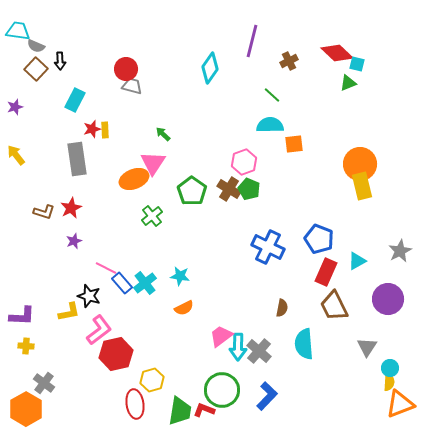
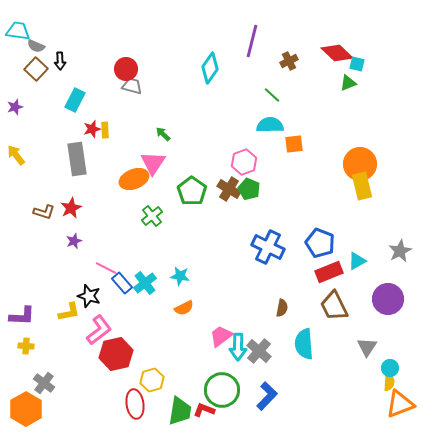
blue pentagon at (319, 239): moved 1 px right, 4 px down
red rectangle at (326, 272): moved 3 px right; rotated 44 degrees clockwise
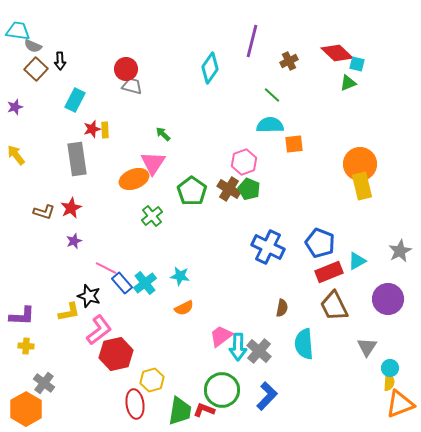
gray semicircle at (36, 46): moved 3 px left
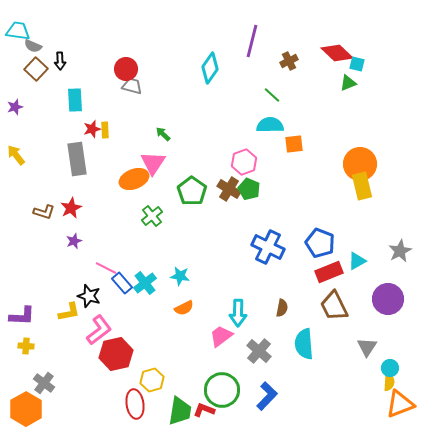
cyan rectangle at (75, 100): rotated 30 degrees counterclockwise
cyan arrow at (238, 347): moved 34 px up
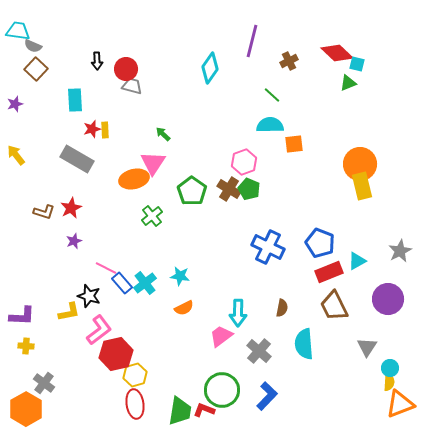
black arrow at (60, 61): moved 37 px right
purple star at (15, 107): moved 3 px up
gray rectangle at (77, 159): rotated 52 degrees counterclockwise
orange ellipse at (134, 179): rotated 8 degrees clockwise
yellow hexagon at (152, 380): moved 17 px left, 5 px up
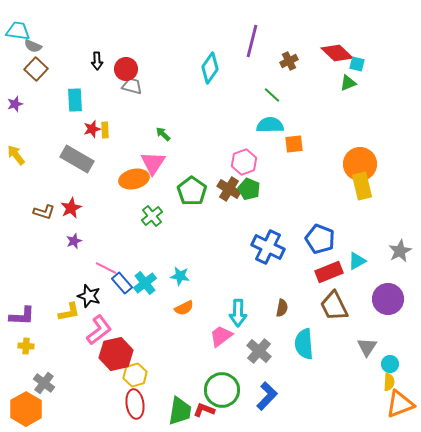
blue pentagon at (320, 243): moved 4 px up
cyan circle at (390, 368): moved 4 px up
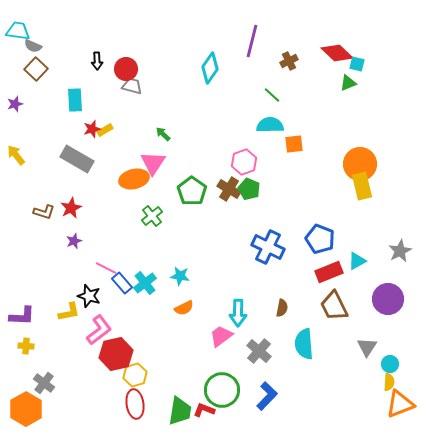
yellow rectangle at (105, 130): rotated 63 degrees clockwise
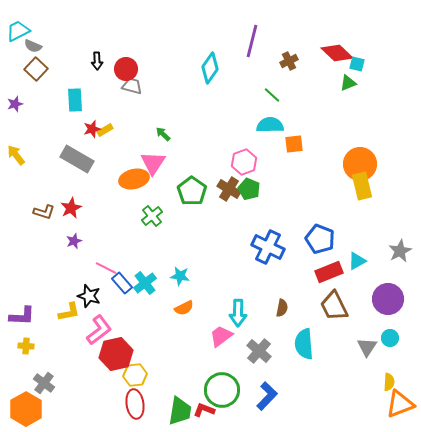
cyan trapezoid at (18, 31): rotated 35 degrees counterclockwise
cyan circle at (390, 364): moved 26 px up
yellow hexagon at (135, 375): rotated 10 degrees clockwise
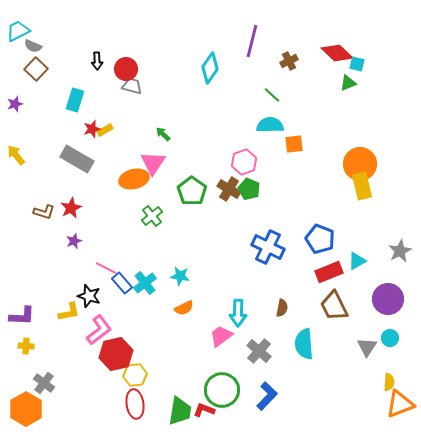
cyan rectangle at (75, 100): rotated 20 degrees clockwise
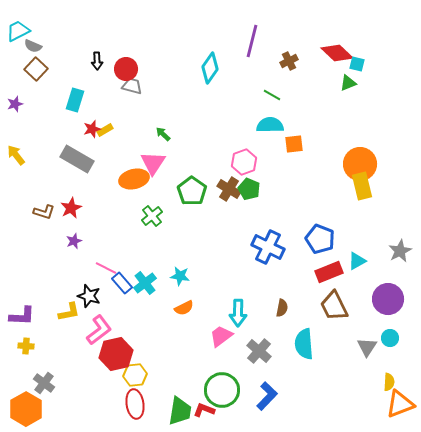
green line at (272, 95): rotated 12 degrees counterclockwise
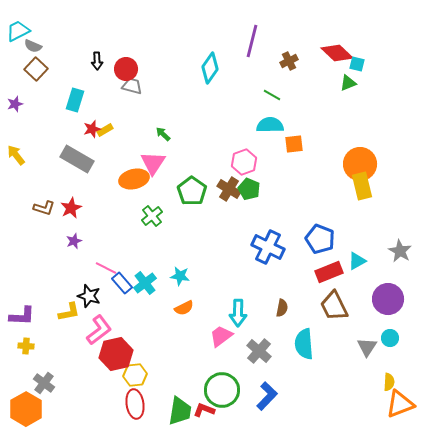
brown L-shape at (44, 212): moved 4 px up
gray star at (400, 251): rotated 15 degrees counterclockwise
